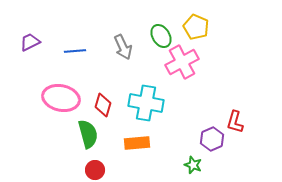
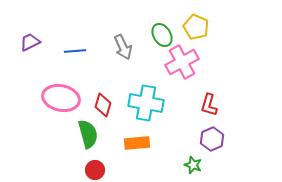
green ellipse: moved 1 px right, 1 px up
red L-shape: moved 26 px left, 17 px up
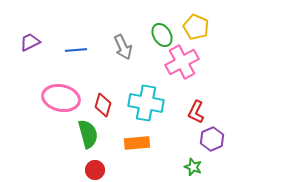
blue line: moved 1 px right, 1 px up
red L-shape: moved 13 px left, 7 px down; rotated 10 degrees clockwise
green star: moved 2 px down
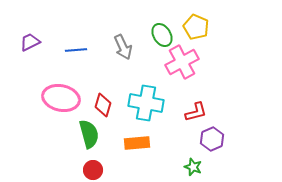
red L-shape: rotated 130 degrees counterclockwise
green semicircle: moved 1 px right
red circle: moved 2 px left
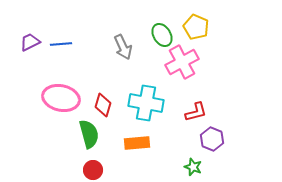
blue line: moved 15 px left, 6 px up
purple hexagon: rotated 15 degrees counterclockwise
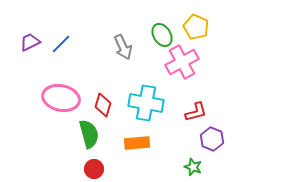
blue line: rotated 40 degrees counterclockwise
red circle: moved 1 px right, 1 px up
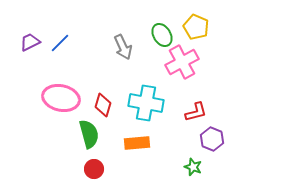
blue line: moved 1 px left, 1 px up
